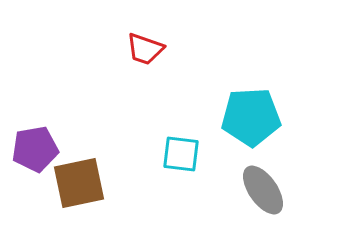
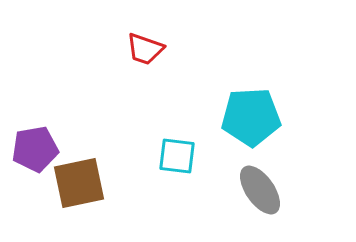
cyan square: moved 4 px left, 2 px down
gray ellipse: moved 3 px left
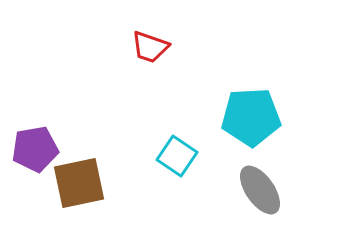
red trapezoid: moved 5 px right, 2 px up
cyan square: rotated 27 degrees clockwise
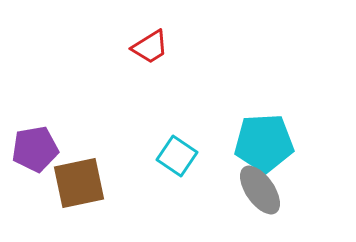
red trapezoid: rotated 51 degrees counterclockwise
cyan pentagon: moved 13 px right, 26 px down
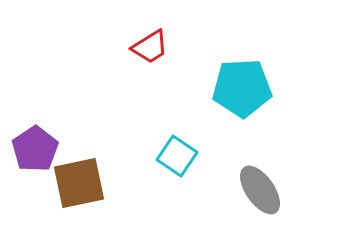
cyan pentagon: moved 22 px left, 55 px up
purple pentagon: rotated 24 degrees counterclockwise
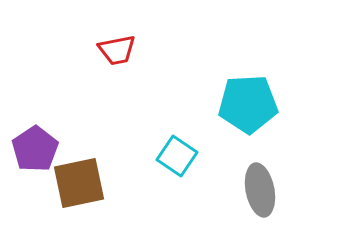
red trapezoid: moved 33 px left, 3 px down; rotated 21 degrees clockwise
cyan pentagon: moved 6 px right, 16 px down
gray ellipse: rotated 24 degrees clockwise
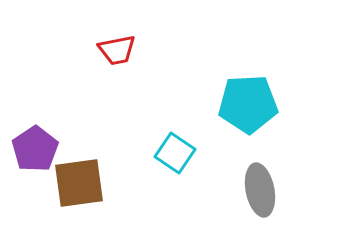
cyan square: moved 2 px left, 3 px up
brown square: rotated 4 degrees clockwise
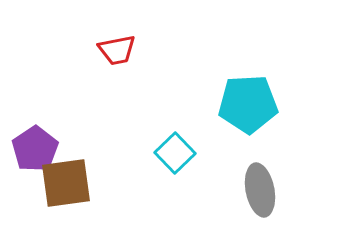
cyan square: rotated 12 degrees clockwise
brown square: moved 13 px left
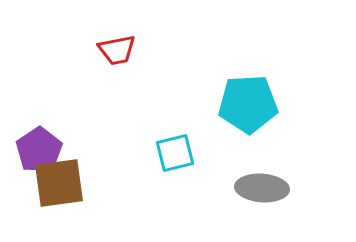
purple pentagon: moved 4 px right, 1 px down
cyan square: rotated 30 degrees clockwise
brown square: moved 7 px left
gray ellipse: moved 2 px right, 2 px up; rotated 75 degrees counterclockwise
